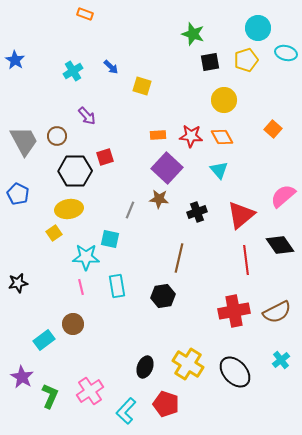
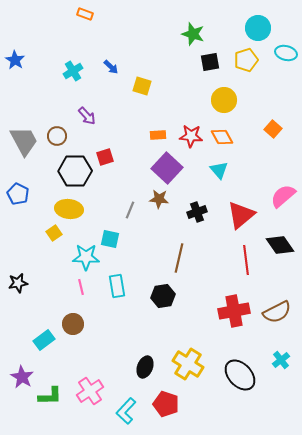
yellow ellipse at (69, 209): rotated 16 degrees clockwise
black ellipse at (235, 372): moved 5 px right, 3 px down
green L-shape at (50, 396): rotated 65 degrees clockwise
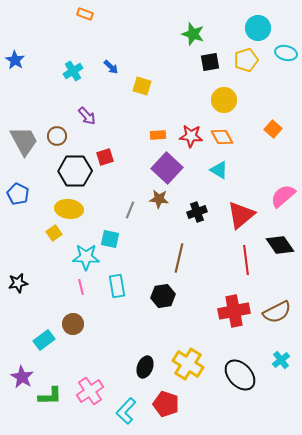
cyan triangle at (219, 170): rotated 18 degrees counterclockwise
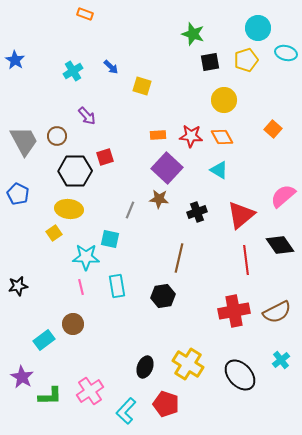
black star at (18, 283): moved 3 px down
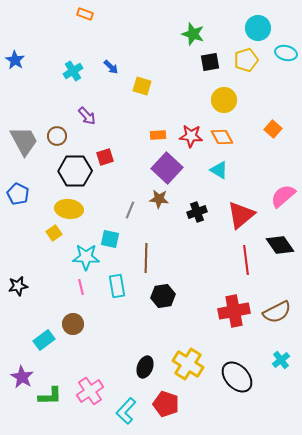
brown line at (179, 258): moved 33 px left; rotated 12 degrees counterclockwise
black ellipse at (240, 375): moved 3 px left, 2 px down
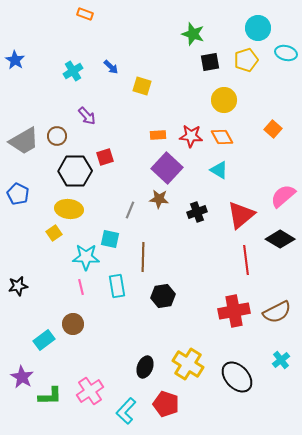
gray trapezoid at (24, 141): rotated 88 degrees clockwise
black diamond at (280, 245): moved 6 px up; rotated 24 degrees counterclockwise
brown line at (146, 258): moved 3 px left, 1 px up
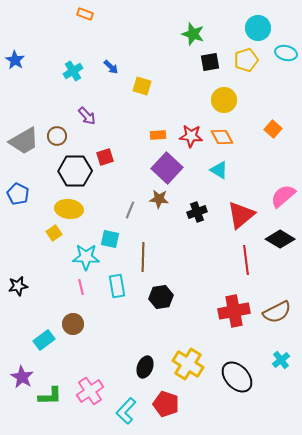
black hexagon at (163, 296): moved 2 px left, 1 px down
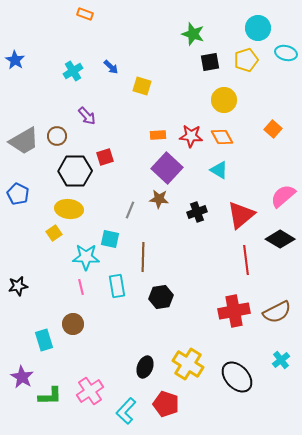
cyan rectangle at (44, 340): rotated 70 degrees counterclockwise
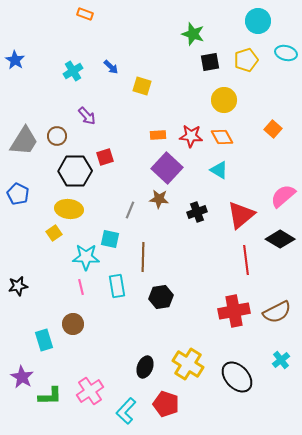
cyan circle at (258, 28): moved 7 px up
gray trapezoid at (24, 141): rotated 28 degrees counterclockwise
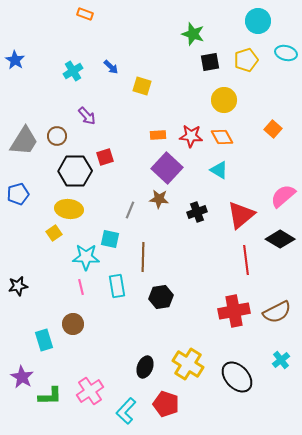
blue pentagon at (18, 194): rotated 30 degrees clockwise
